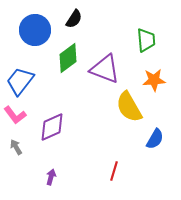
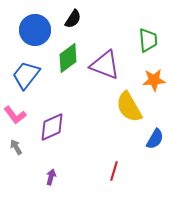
black semicircle: moved 1 px left
green trapezoid: moved 2 px right
purple triangle: moved 4 px up
blue trapezoid: moved 6 px right, 6 px up
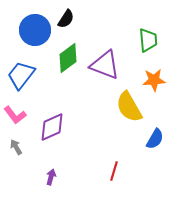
black semicircle: moved 7 px left
blue trapezoid: moved 5 px left
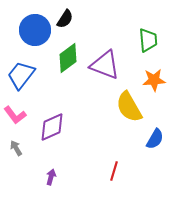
black semicircle: moved 1 px left
gray arrow: moved 1 px down
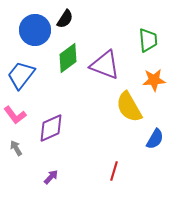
purple diamond: moved 1 px left, 1 px down
purple arrow: rotated 28 degrees clockwise
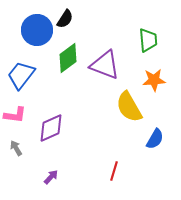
blue circle: moved 2 px right
pink L-shape: rotated 45 degrees counterclockwise
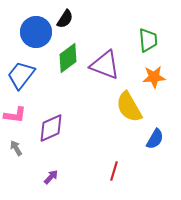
blue circle: moved 1 px left, 2 px down
orange star: moved 3 px up
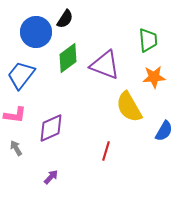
blue semicircle: moved 9 px right, 8 px up
red line: moved 8 px left, 20 px up
